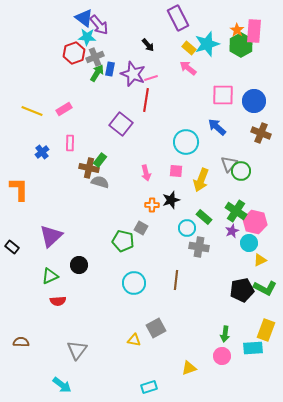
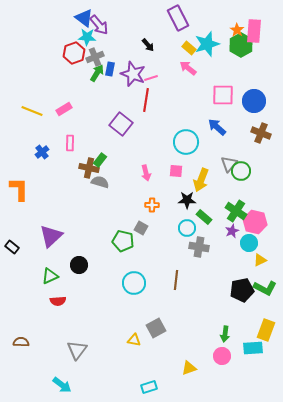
black star at (171, 200): moved 16 px right; rotated 18 degrees clockwise
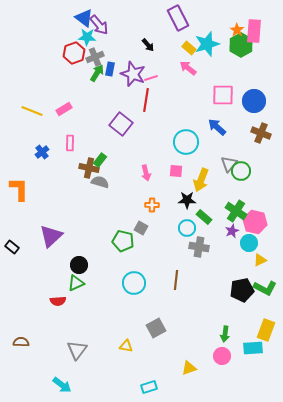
green triangle at (50, 276): moved 26 px right, 7 px down
yellow triangle at (134, 340): moved 8 px left, 6 px down
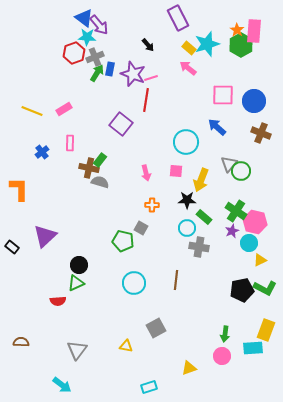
purple triangle at (51, 236): moved 6 px left
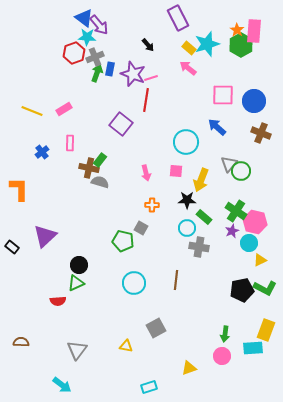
green arrow at (97, 73): rotated 12 degrees counterclockwise
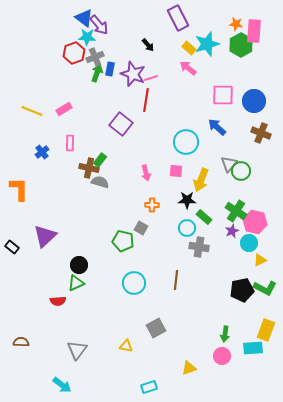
orange star at (237, 30): moved 1 px left, 6 px up; rotated 24 degrees counterclockwise
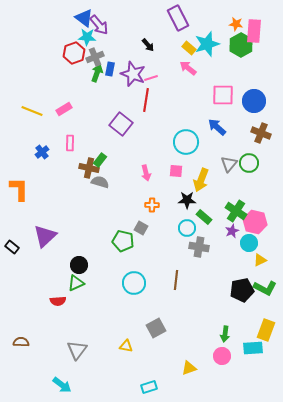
green circle at (241, 171): moved 8 px right, 8 px up
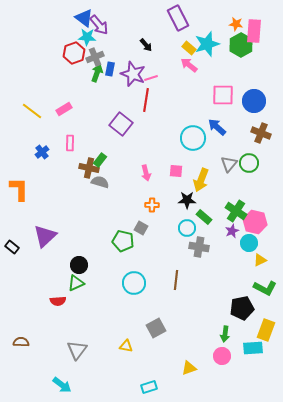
black arrow at (148, 45): moved 2 px left
pink arrow at (188, 68): moved 1 px right, 3 px up
yellow line at (32, 111): rotated 15 degrees clockwise
cyan circle at (186, 142): moved 7 px right, 4 px up
black pentagon at (242, 290): moved 18 px down
